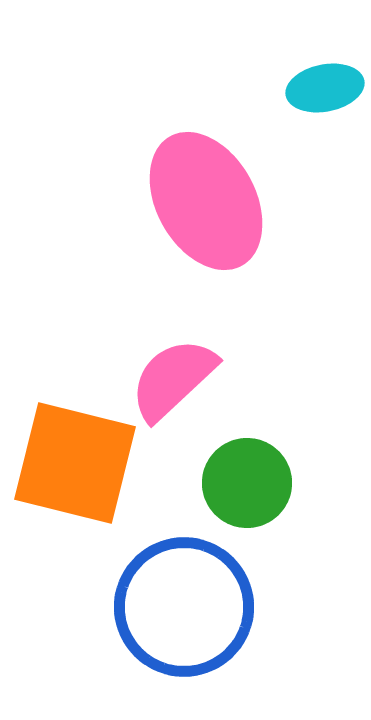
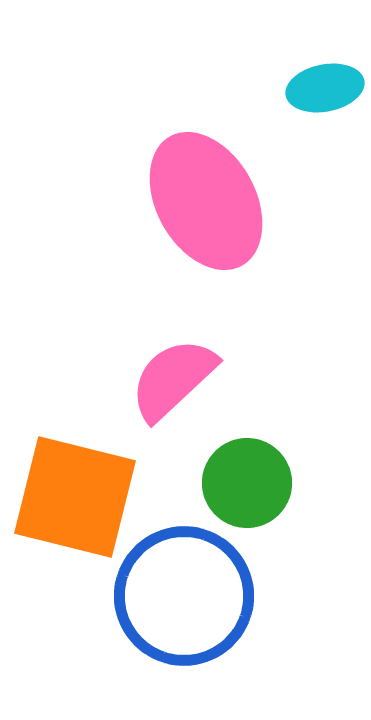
orange square: moved 34 px down
blue circle: moved 11 px up
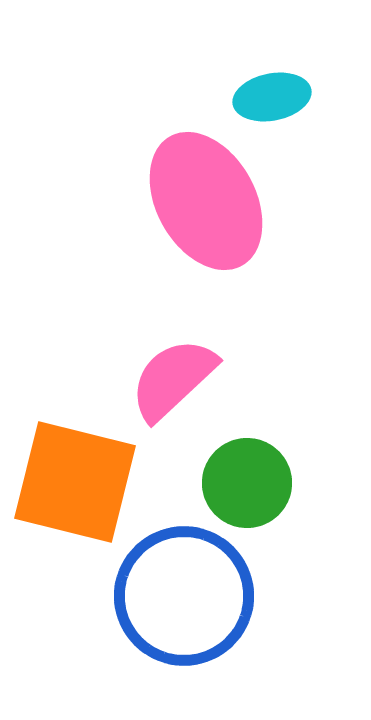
cyan ellipse: moved 53 px left, 9 px down
orange square: moved 15 px up
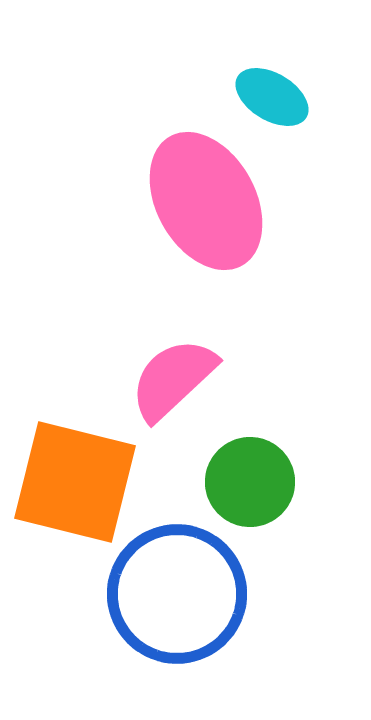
cyan ellipse: rotated 42 degrees clockwise
green circle: moved 3 px right, 1 px up
blue circle: moved 7 px left, 2 px up
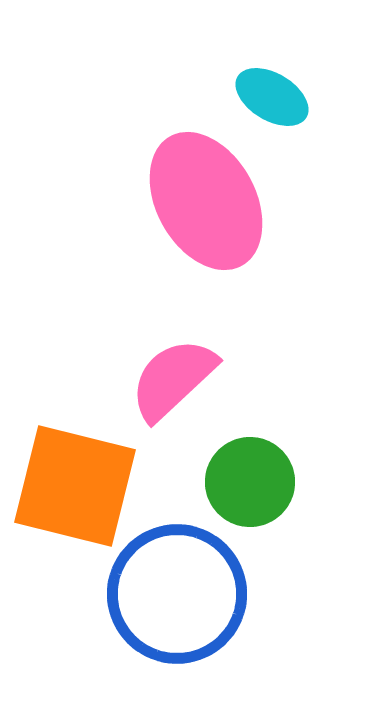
orange square: moved 4 px down
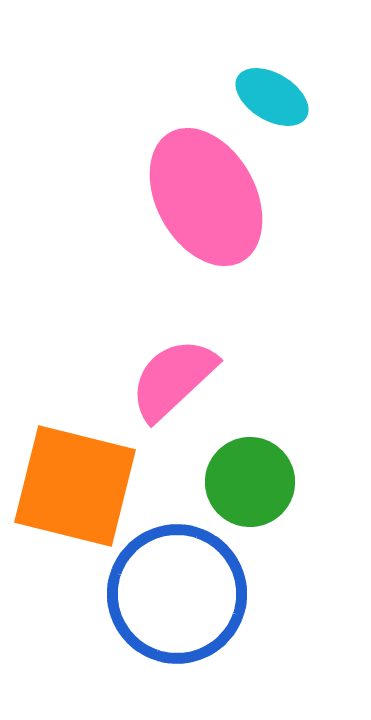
pink ellipse: moved 4 px up
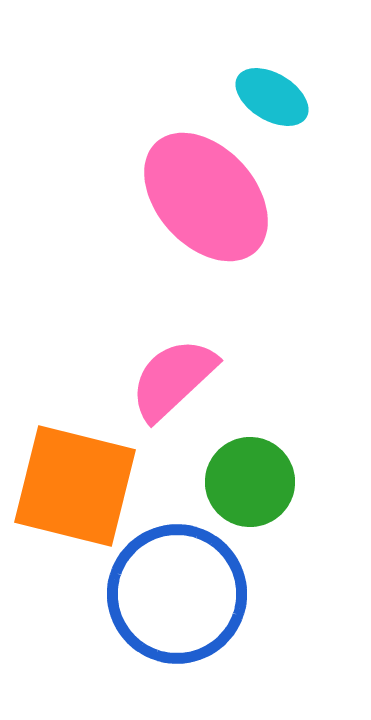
pink ellipse: rotated 13 degrees counterclockwise
